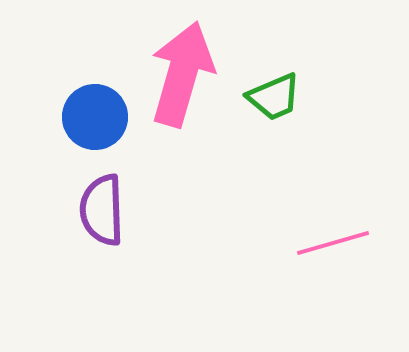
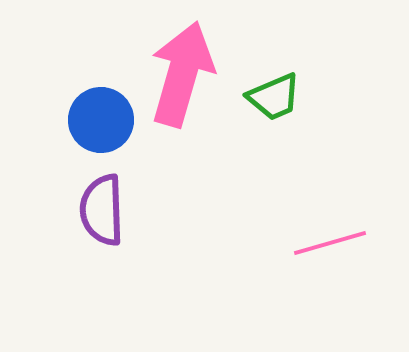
blue circle: moved 6 px right, 3 px down
pink line: moved 3 px left
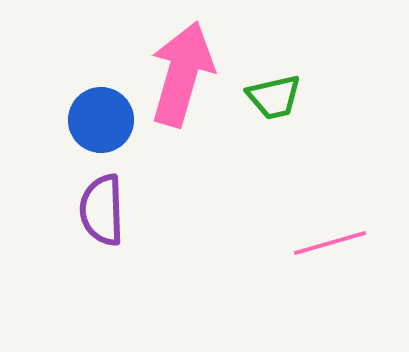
green trapezoid: rotated 10 degrees clockwise
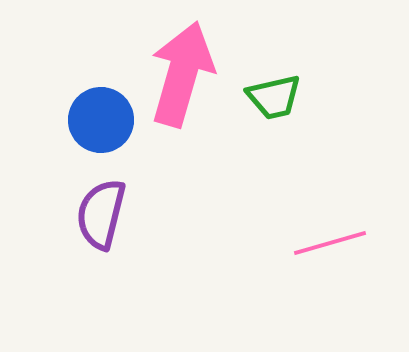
purple semicircle: moved 1 px left, 4 px down; rotated 16 degrees clockwise
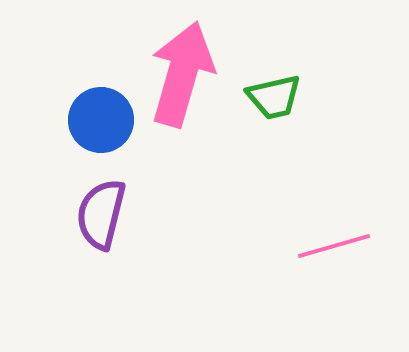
pink line: moved 4 px right, 3 px down
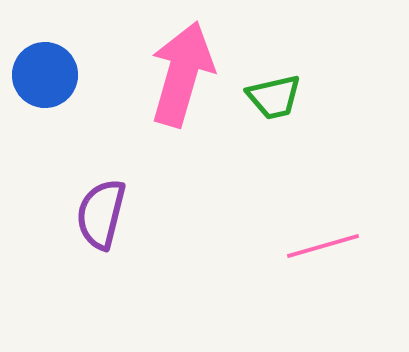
blue circle: moved 56 px left, 45 px up
pink line: moved 11 px left
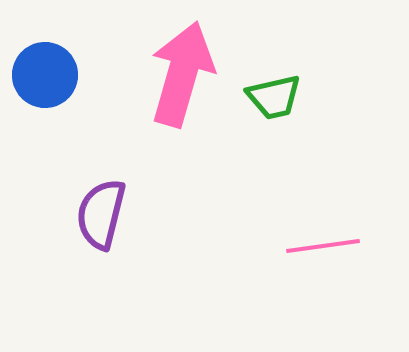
pink line: rotated 8 degrees clockwise
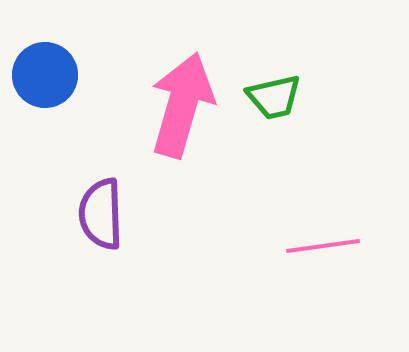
pink arrow: moved 31 px down
purple semicircle: rotated 16 degrees counterclockwise
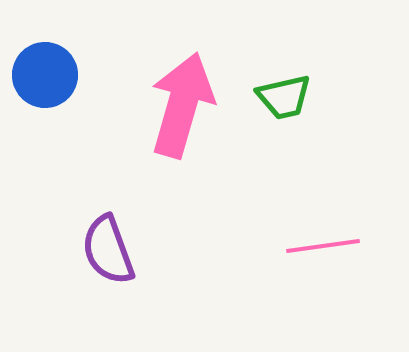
green trapezoid: moved 10 px right
purple semicircle: moved 7 px right, 36 px down; rotated 18 degrees counterclockwise
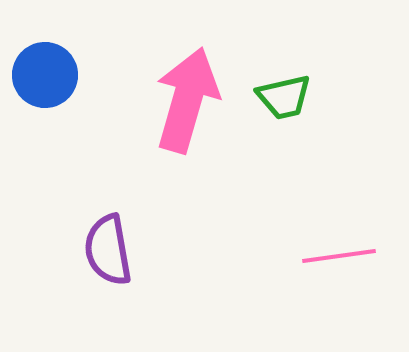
pink arrow: moved 5 px right, 5 px up
pink line: moved 16 px right, 10 px down
purple semicircle: rotated 10 degrees clockwise
